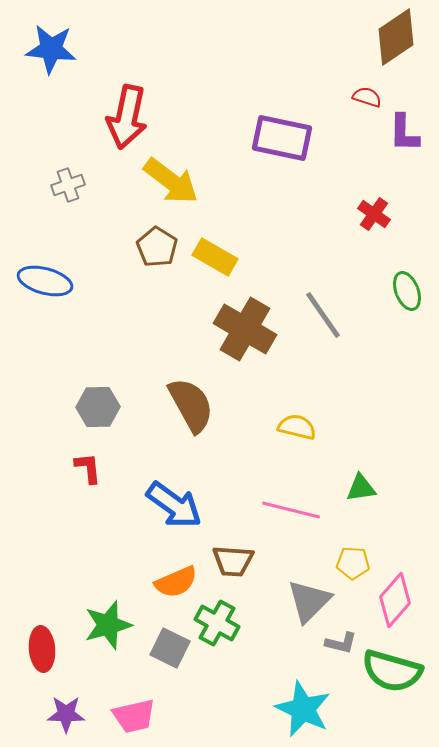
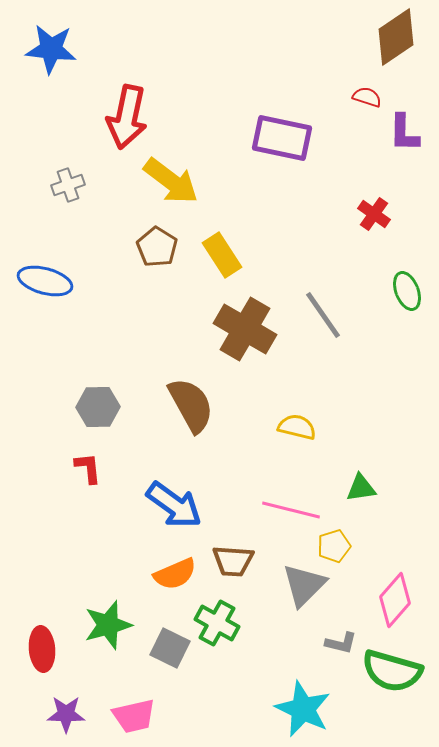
yellow rectangle: moved 7 px right, 2 px up; rotated 27 degrees clockwise
yellow pentagon: moved 19 px left, 17 px up; rotated 20 degrees counterclockwise
orange semicircle: moved 1 px left, 8 px up
gray triangle: moved 5 px left, 16 px up
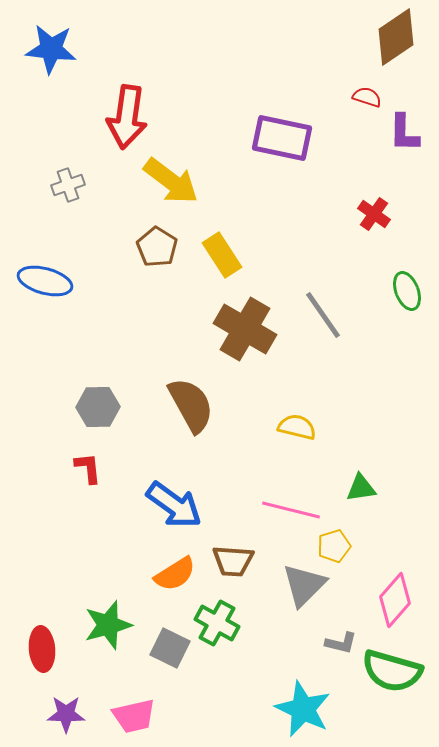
red arrow: rotated 4 degrees counterclockwise
orange semicircle: rotated 9 degrees counterclockwise
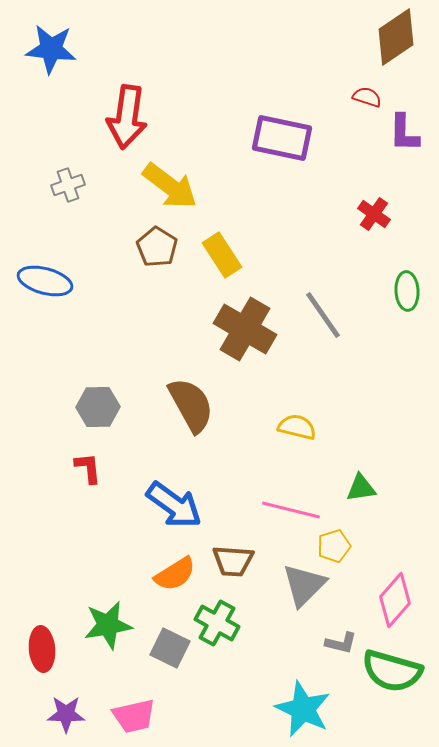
yellow arrow: moved 1 px left, 5 px down
green ellipse: rotated 18 degrees clockwise
green star: rotated 6 degrees clockwise
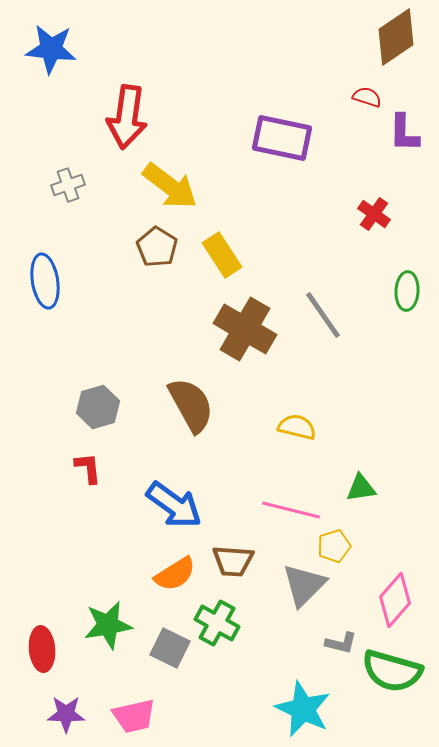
blue ellipse: rotated 66 degrees clockwise
green ellipse: rotated 6 degrees clockwise
gray hexagon: rotated 15 degrees counterclockwise
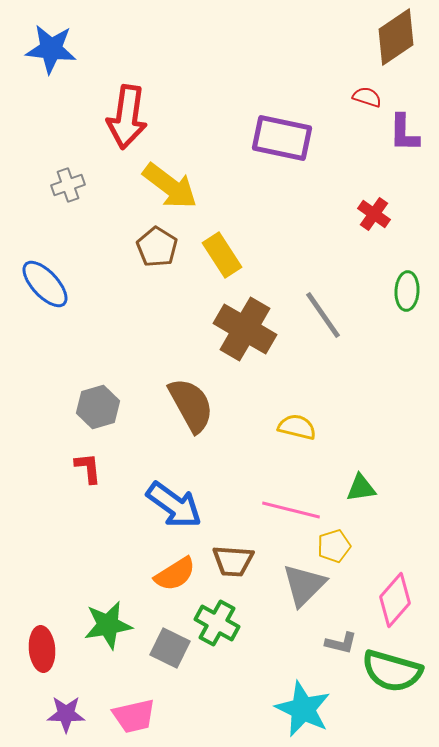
blue ellipse: moved 3 px down; rotated 34 degrees counterclockwise
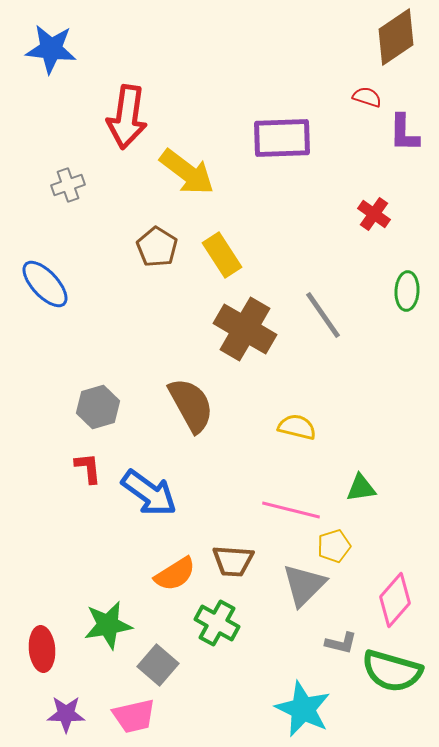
purple rectangle: rotated 14 degrees counterclockwise
yellow arrow: moved 17 px right, 14 px up
blue arrow: moved 25 px left, 12 px up
gray square: moved 12 px left, 17 px down; rotated 15 degrees clockwise
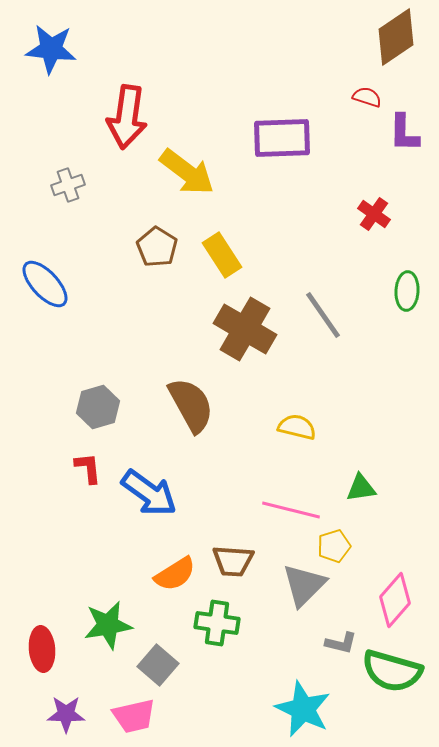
green cross: rotated 21 degrees counterclockwise
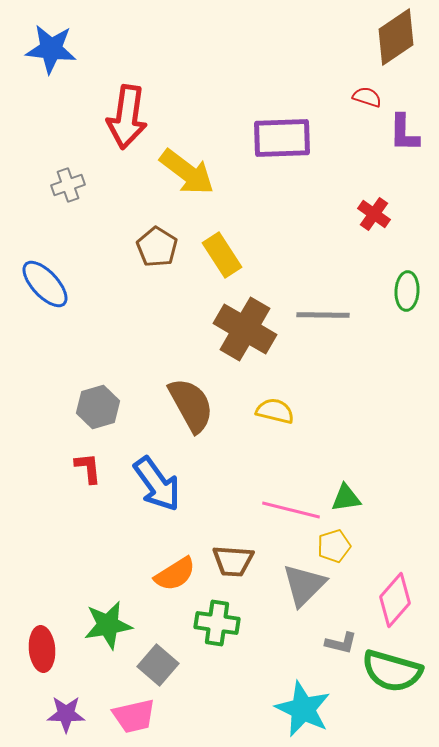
gray line: rotated 54 degrees counterclockwise
yellow semicircle: moved 22 px left, 16 px up
green triangle: moved 15 px left, 10 px down
blue arrow: moved 8 px right, 9 px up; rotated 18 degrees clockwise
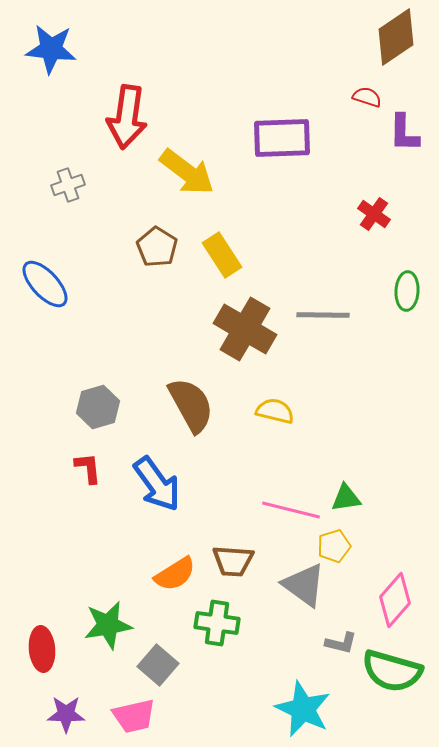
gray triangle: rotated 39 degrees counterclockwise
